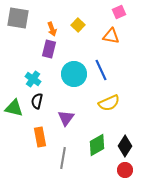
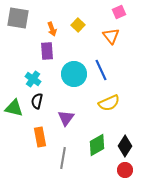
orange triangle: rotated 42 degrees clockwise
purple rectangle: moved 2 px left, 2 px down; rotated 18 degrees counterclockwise
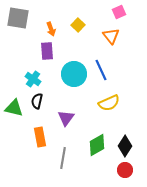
orange arrow: moved 1 px left
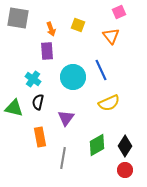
yellow square: rotated 24 degrees counterclockwise
cyan circle: moved 1 px left, 3 px down
black semicircle: moved 1 px right, 1 px down
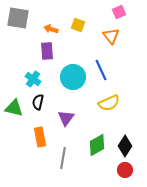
orange arrow: rotated 128 degrees clockwise
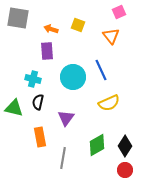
cyan cross: rotated 21 degrees counterclockwise
